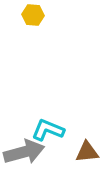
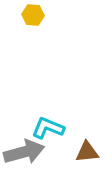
cyan L-shape: moved 2 px up
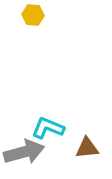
brown triangle: moved 4 px up
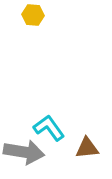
cyan L-shape: moved 1 px right; rotated 32 degrees clockwise
gray arrow: rotated 24 degrees clockwise
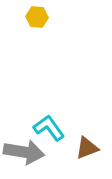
yellow hexagon: moved 4 px right, 2 px down
brown triangle: rotated 15 degrees counterclockwise
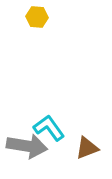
gray arrow: moved 3 px right, 6 px up
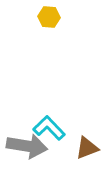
yellow hexagon: moved 12 px right
cyan L-shape: rotated 8 degrees counterclockwise
